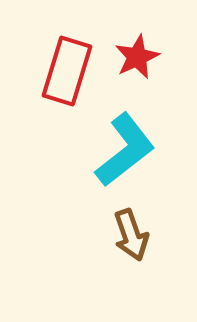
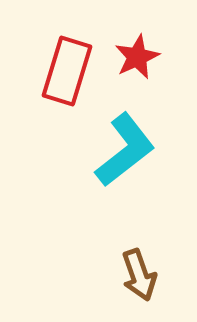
brown arrow: moved 8 px right, 40 px down
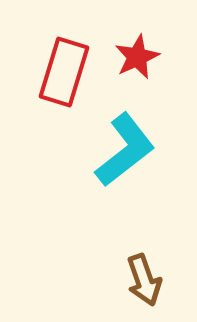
red rectangle: moved 3 px left, 1 px down
brown arrow: moved 5 px right, 5 px down
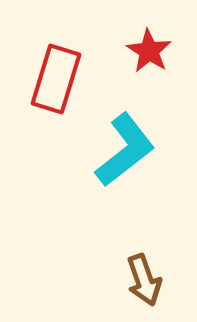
red star: moved 12 px right, 6 px up; rotated 15 degrees counterclockwise
red rectangle: moved 8 px left, 7 px down
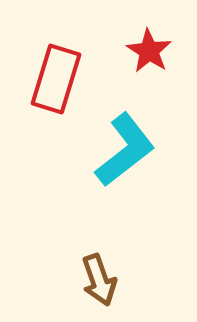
brown arrow: moved 45 px left
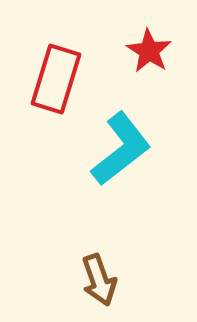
cyan L-shape: moved 4 px left, 1 px up
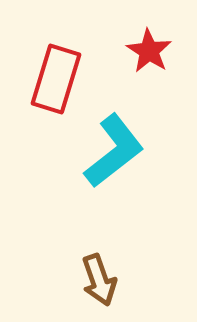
cyan L-shape: moved 7 px left, 2 px down
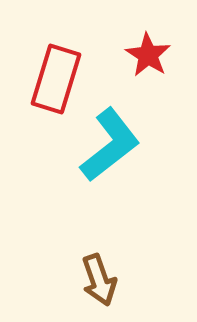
red star: moved 1 px left, 4 px down
cyan L-shape: moved 4 px left, 6 px up
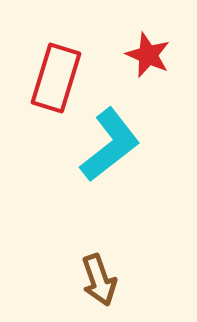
red star: rotated 9 degrees counterclockwise
red rectangle: moved 1 px up
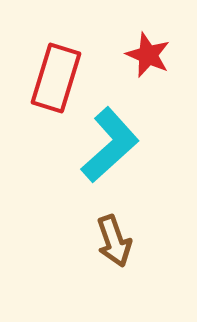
cyan L-shape: rotated 4 degrees counterclockwise
brown arrow: moved 15 px right, 39 px up
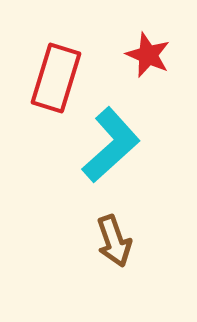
cyan L-shape: moved 1 px right
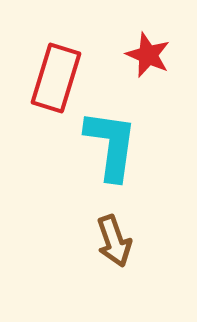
cyan L-shape: rotated 40 degrees counterclockwise
